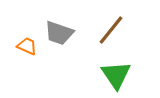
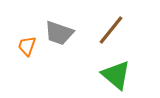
orange trapezoid: rotated 95 degrees counterclockwise
green triangle: rotated 16 degrees counterclockwise
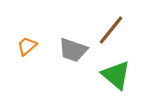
gray trapezoid: moved 14 px right, 17 px down
orange trapezoid: rotated 30 degrees clockwise
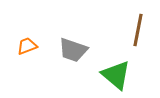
brown line: moved 27 px right; rotated 28 degrees counterclockwise
orange trapezoid: rotated 20 degrees clockwise
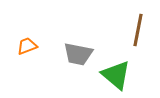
gray trapezoid: moved 5 px right, 4 px down; rotated 8 degrees counterclockwise
